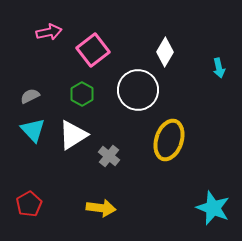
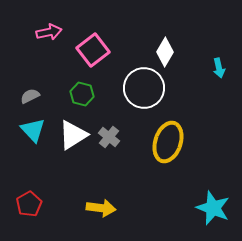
white circle: moved 6 px right, 2 px up
green hexagon: rotated 15 degrees counterclockwise
yellow ellipse: moved 1 px left, 2 px down
gray cross: moved 19 px up
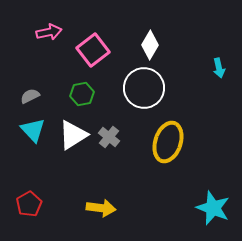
white diamond: moved 15 px left, 7 px up
green hexagon: rotated 25 degrees counterclockwise
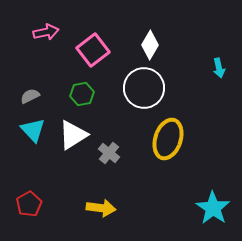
pink arrow: moved 3 px left
gray cross: moved 16 px down
yellow ellipse: moved 3 px up
cyan star: rotated 12 degrees clockwise
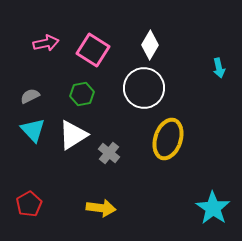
pink arrow: moved 11 px down
pink square: rotated 20 degrees counterclockwise
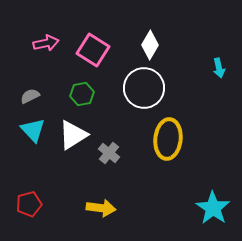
yellow ellipse: rotated 12 degrees counterclockwise
red pentagon: rotated 15 degrees clockwise
